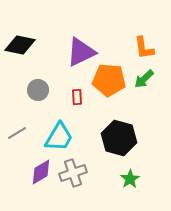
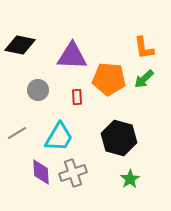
purple triangle: moved 9 px left, 4 px down; rotated 28 degrees clockwise
orange pentagon: moved 1 px up
purple diamond: rotated 64 degrees counterclockwise
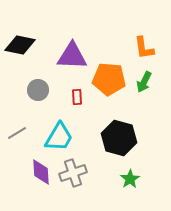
green arrow: moved 3 px down; rotated 20 degrees counterclockwise
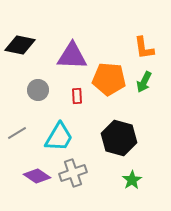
red rectangle: moved 1 px up
purple diamond: moved 4 px left, 4 px down; rotated 52 degrees counterclockwise
green star: moved 2 px right, 1 px down
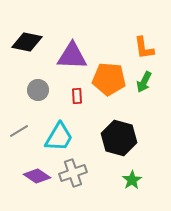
black diamond: moved 7 px right, 3 px up
gray line: moved 2 px right, 2 px up
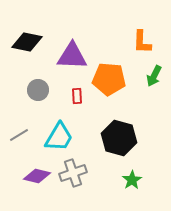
orange L-shape: moved 2 px left, 6 px up; rotated 10 degrees clockwise
green arrow: moved 10 px right, 6 px up
gray line: moved 4 px down
purple diamond: rotated 20 degrees counterclockwise
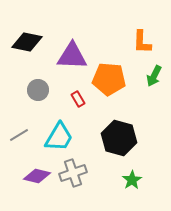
red rectangle: moved 1 px right, 3 px down; rotated 28 degrees counterclockwise
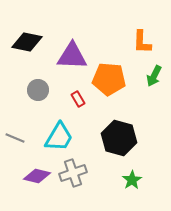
gray line: moved 4 px left, 3 px down; rotated 54 degrees clockwise
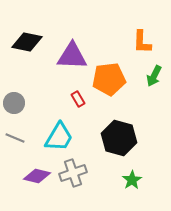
orange pentagon: rotated 12 degrees counterclockwise
gray circle: moved 24 px left, 13 px down
